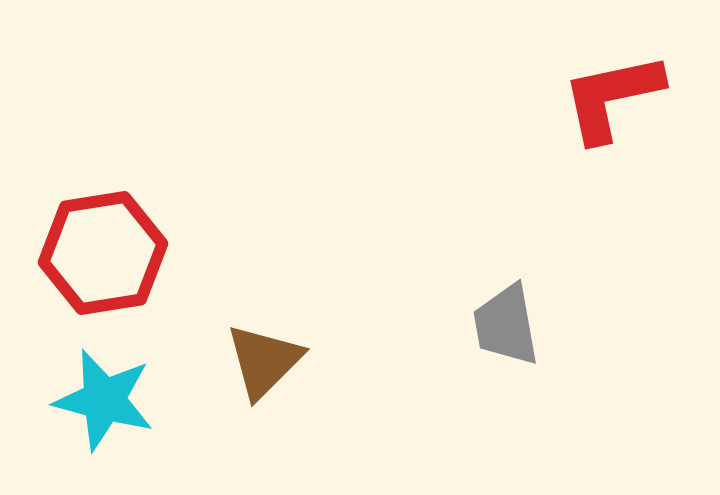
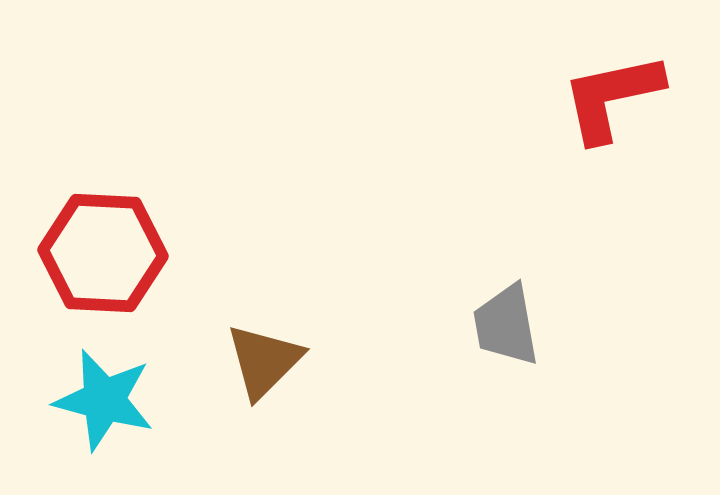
red hexagon: rotated 12 degrees clockwise
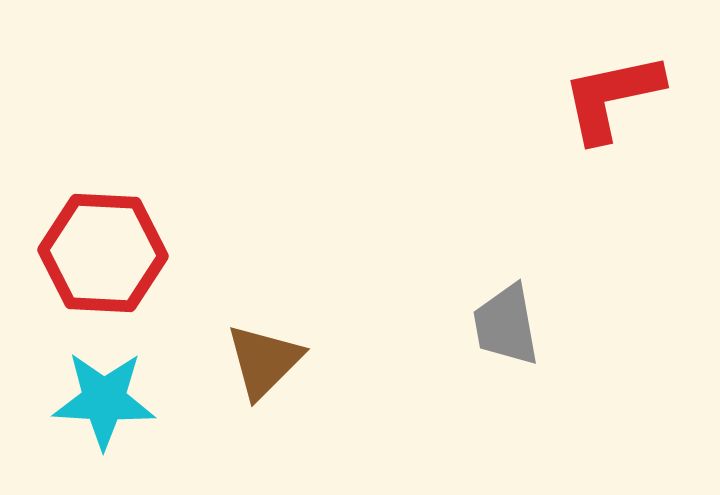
cyan star: rotated 12 degrees counterclockwise
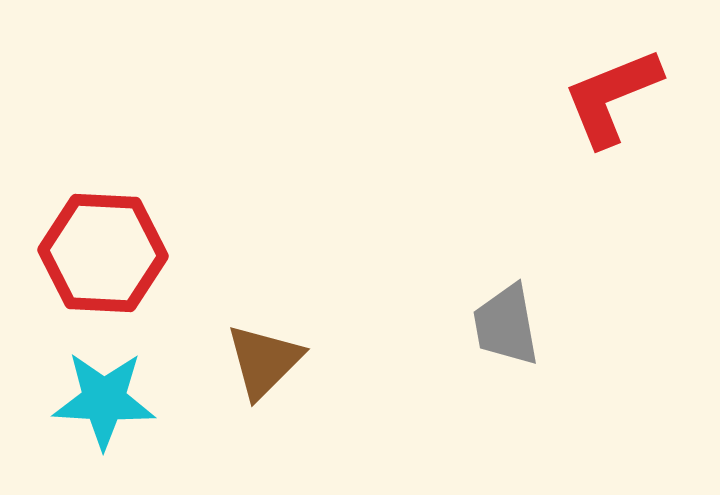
red L-shape: rotated 10 degrees counterclockwise
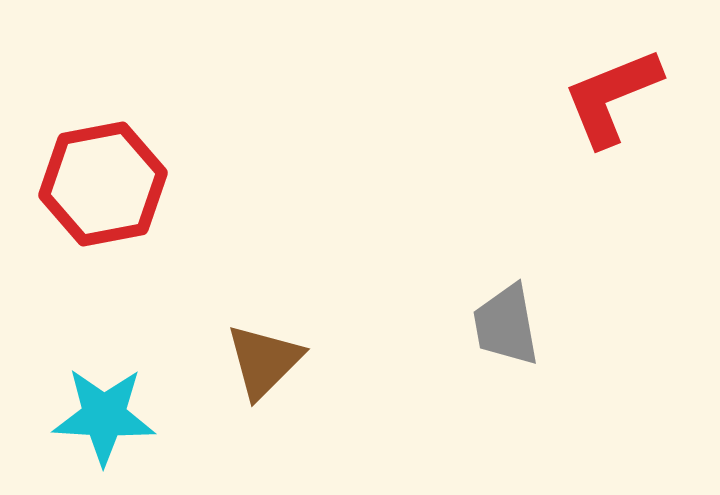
red hexagon: moved 69 px up; rotated 14 degrees counterclockwise
cyan star: moved 16 px down
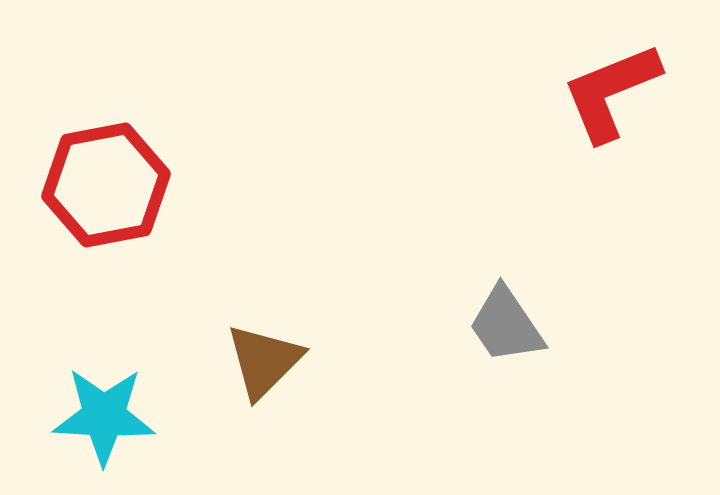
red L-shape: moved 1 px left, 5 px up
red hexagon: moved 3 px right, 1 px down
gray trapezoid: rotated 24 degrees counterclockwise
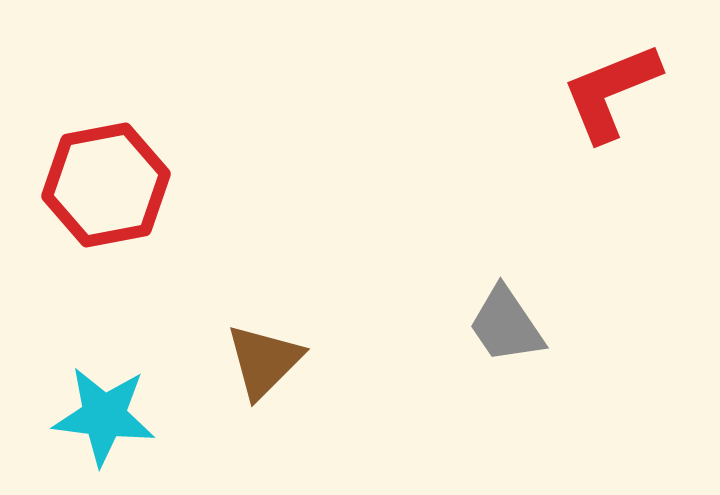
cyan star: rotated 4 degrees clockwise
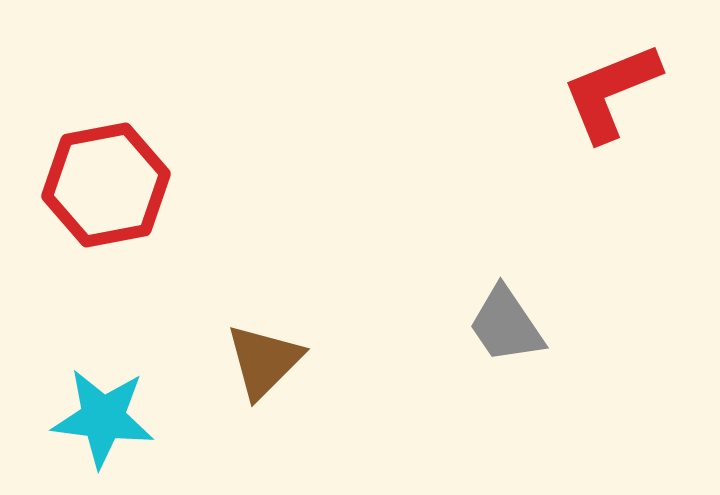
cyan star: moved 1 px left, 2 px down
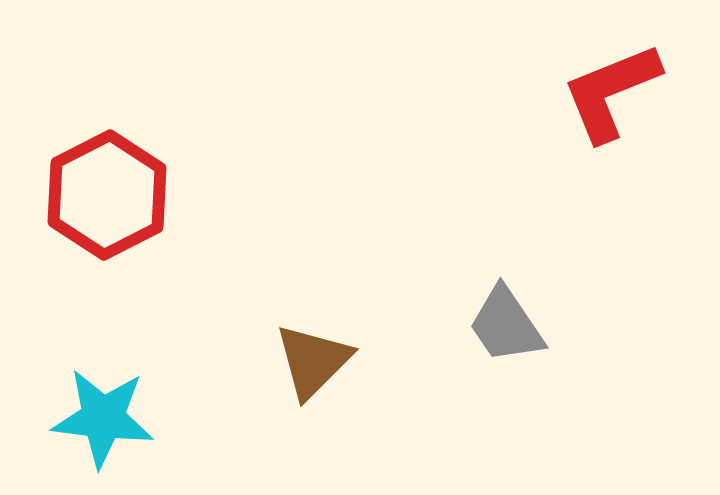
red hexagon: moved 1 px right, 10 px down; rotated 16 degrees counterclockwise
brown triangle: moved 49 px right
